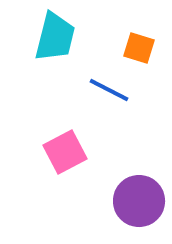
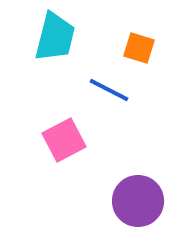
pink square: moved 1 px left, 12 px up
purple circle: moved 1 px left
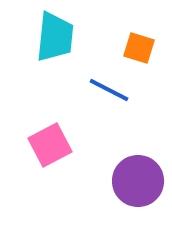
cyan trapezoid: rotated 8 degrees counterclockwise
pink square: moved 14 px left, 5 px down
purple circle: moved 20 px up
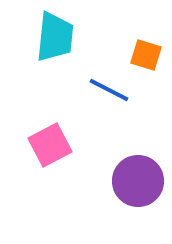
orange square: moved 7 px right, 7 px down
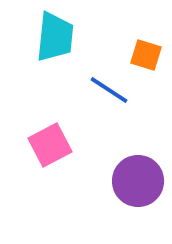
blue line: rotated 6 degrees clockwise
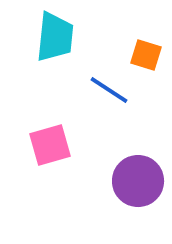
pink square: rotated 12 degrees clockwise
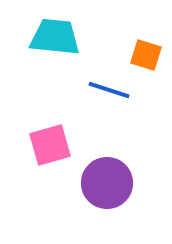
cyan trapezoid: rotated 90 degrees counterclockwise
blue line: rotated 15 degrees counterclockwise
purple circle: moved 31 px left, 2 px down
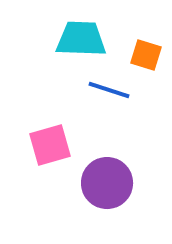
cyan trapezoid: moved 26 px right, 2 px down; rotated 4 degrees counterclockwise
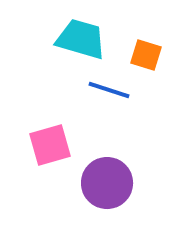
cyan trapezoid: rotated 14 degrees clockwise
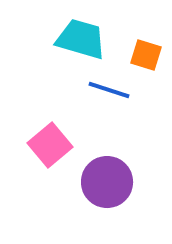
pink square: rotated 24 degrees counterclockwise
purple circle: moved 1 px up
